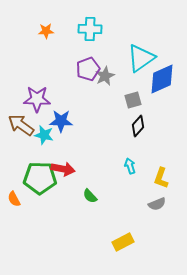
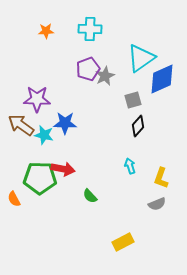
blue star: moved 4 px right, 2 px down
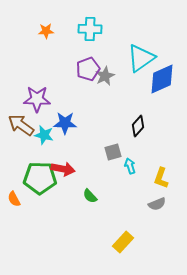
gray square: moved 20 px left, 52 px down
yellow rectangle: rotated 20 degrees counterclockwise
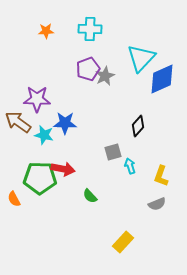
cyan triangle: rotated 12 degrees counterclockwise
brown arrow: moved 3 px left, 3 px up
yellow L-shape: moved 2 px up
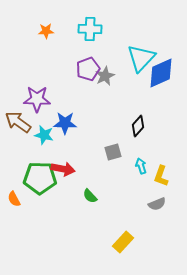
blue diamond: moved 1 px left, 6 px up
cyan arrow: moved 11 px right
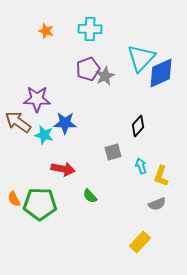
orange star: rotated 21 degrees clockwise
green pentagon: moved 26 px down
yellow rectangle: moved 17 px right
